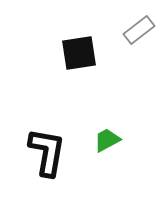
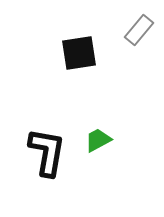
gray rectangle: rotated 12 degrees counterclockwise
green trapezoid: moved 9 px left
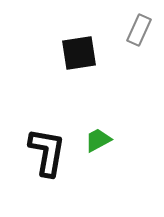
gray rectangle: rotated 16 degrees counterclockwise
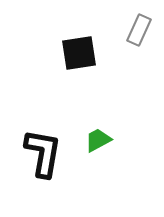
black L-shape: moved 4 px left, 1 px down
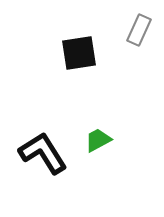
black L-shape: rotated 42 degrees counterclockwise
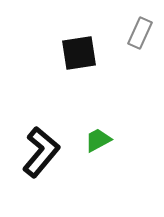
gray rectangle: moved 1 px right, 3 px down
black L-shape: moved 2 px left, 1 px up; rotated 72 degrees clockwise
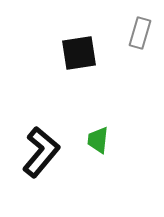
gray rectangle: rotated 8 degrees counterclockwise
green trapezoid: rotated 56 degrees counterclockwise
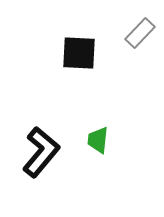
gray rectangle: rotated 28 degrees clockwise
black square: rotated 12 degrees clockwise
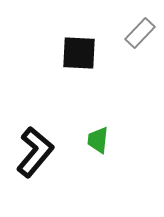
black L-shape: moved 6 px left
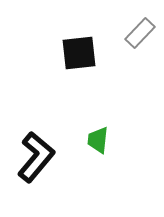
black square: rotated 9 degrees counterclockwise
black L-shape: moved 1 px right, 5 px down
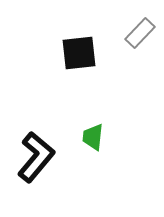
green trapezoid: moved 5 px left, 3 px up
